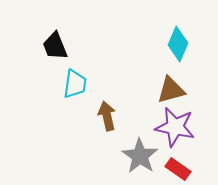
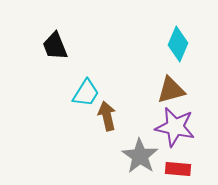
cyan trapezoid: moved 11 px right, 9 px down; rotated 24 degrees clockwise
red rectangle: rotated 30 degrees counterclockwise
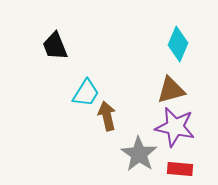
gray star: moved 1 px left, 2 px up
red rectangle: moved 2 px right
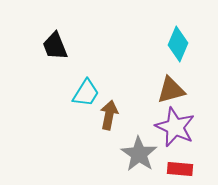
brown arrow: moved 2 px right, 1 px up; rotated 24 degrees clockwise
purple star: rotated 12 degrees clockwise
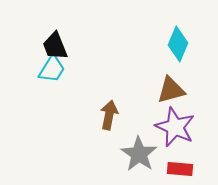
cyan trapezoid: moved 34 px left, 24 px up
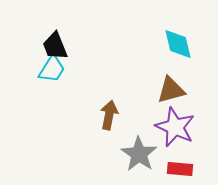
cyan diamond: rotated 36 degrees counterclockwise
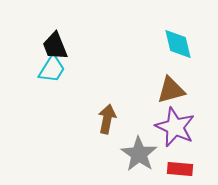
brown arrow: moved 2 px left, 4 px down
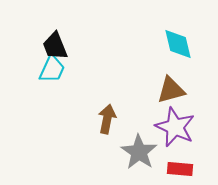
cyan trapezoid: rotated 8 degrees counterclockwise
gray star: moved 2 px up
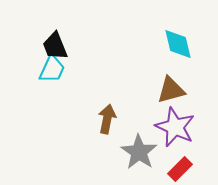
red rectangle: rotated 50 degrees counterclockwise
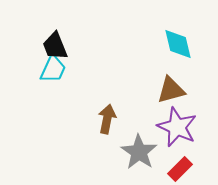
cyan trapezoid: moved 1 px right
purple star: moved 2 px right
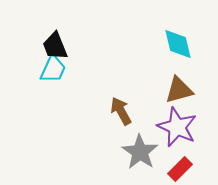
brown triangle: moved 8 px right
brown arrow: moved 14 px right, 8 px up; rotated 40 degrees counterclockwise
gray star: moved 1 px right
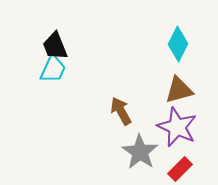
cyan diamond: rotated 40 degrees clockwise
